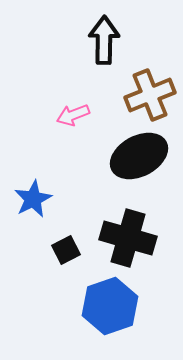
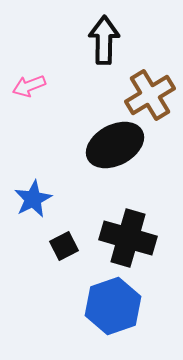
brown cross: rotated 9 degrees counterclockwise
pink arrow: moved 44 px left, 29 px up
black ellipse: moved 24 px left, 11 px up
black square: moved 2 px left, 4 px up
blue hexagon: moved 3 px right
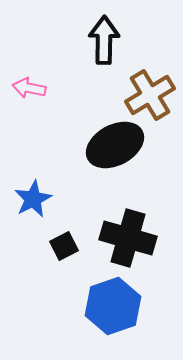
pink arrow: moved 2 px down; rotated 32 degrees clockwise
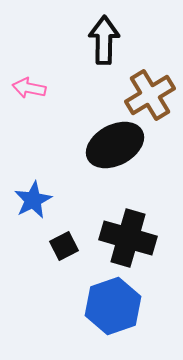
blue star: moved 1 px down
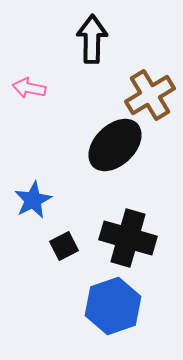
black arrow: moved 12 px left, 1 px up
black ellipse: rotated 16 degrees counterclockwise
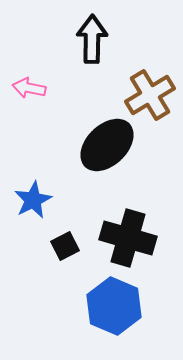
black ellipse: moved 8 px left
black square: moved 1 px right
blue hexagon: moved 1 px right; rotated 18 degrees counterclockwise
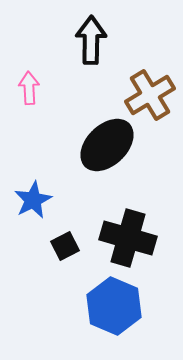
black arrow: moved 1 px left, 1 px down
pink arrow: rotated 76 degrees clockwise
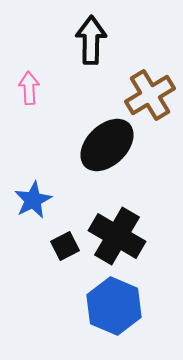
black cross: moved 11 px left, 2 px up; rotated 14 degrees clockwise
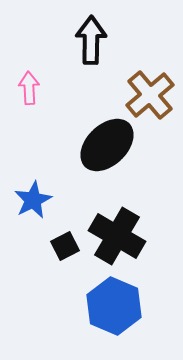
brown cross: rotated 9 degrees counterclockwise
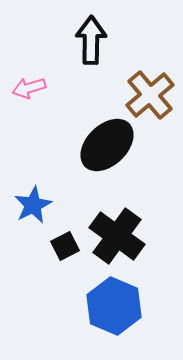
pink arrow: rotated 104 degrees counterclockwise
blue star: moved 5 px down
black cross: rotated 6 degrees clockwise
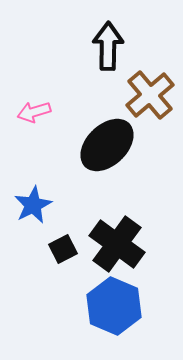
black arrow: moved 17 px right, 6 px down
pink arrow: moved 5 px right, 24 px down
black cross: moved 8 px down
black square: moved 2 px left, 3 px down
